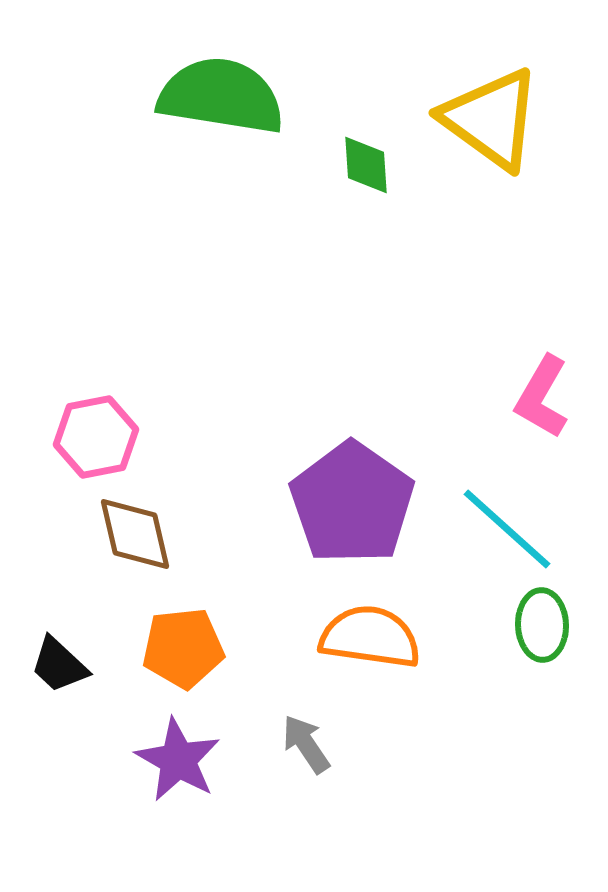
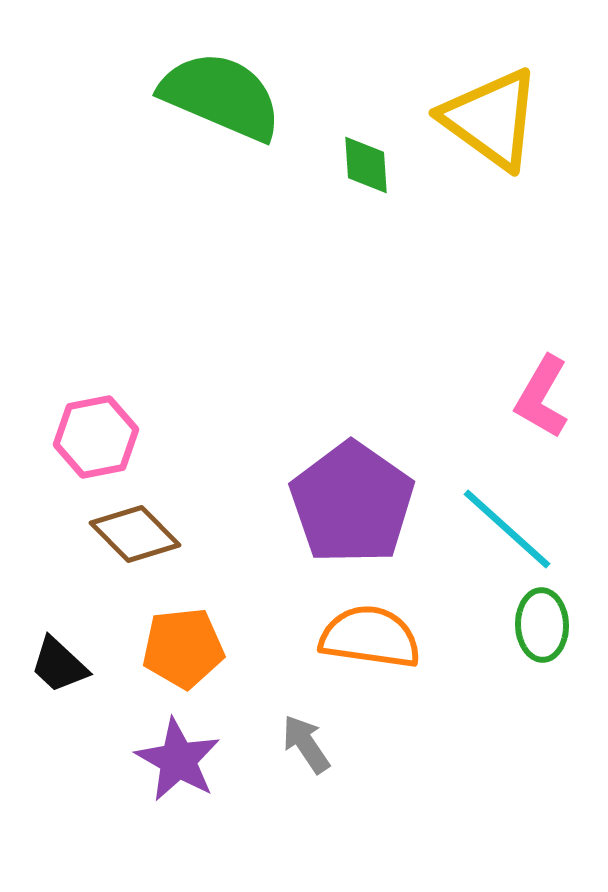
green semicircle: rotated 14 degrees clockwise
brown diamond: rotated 32 degrees counterclockwise
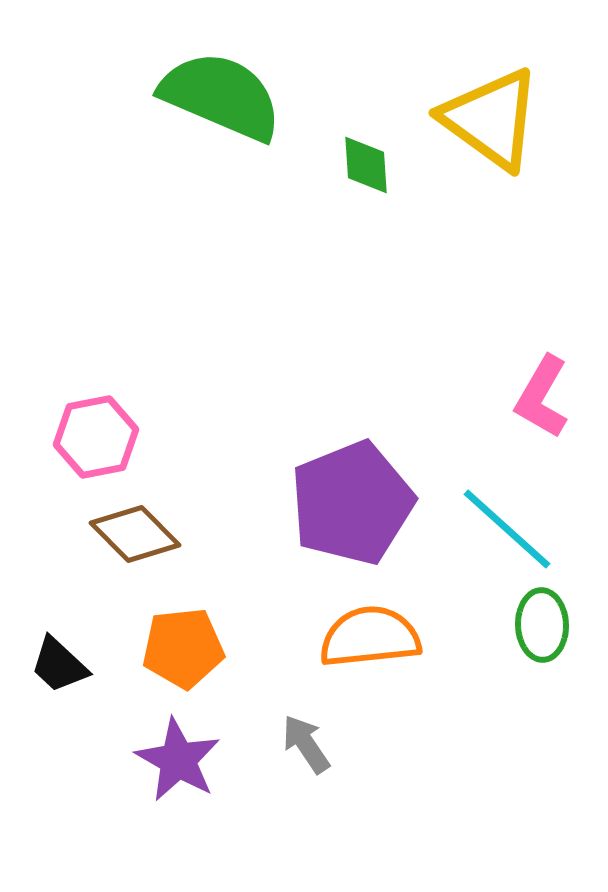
purple pentagon: rotated 15 degrees clockwise
orange semicircle: rotated 14 degrees counterclockwise
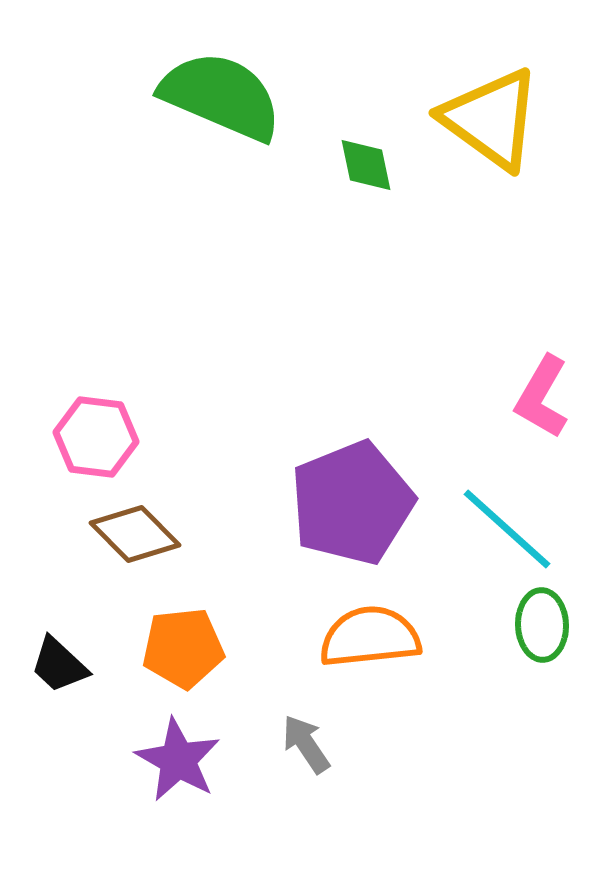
green diamond: rotated 8 degrees counterclockwise
pink hexagon: rotated 18 degrees clockwise
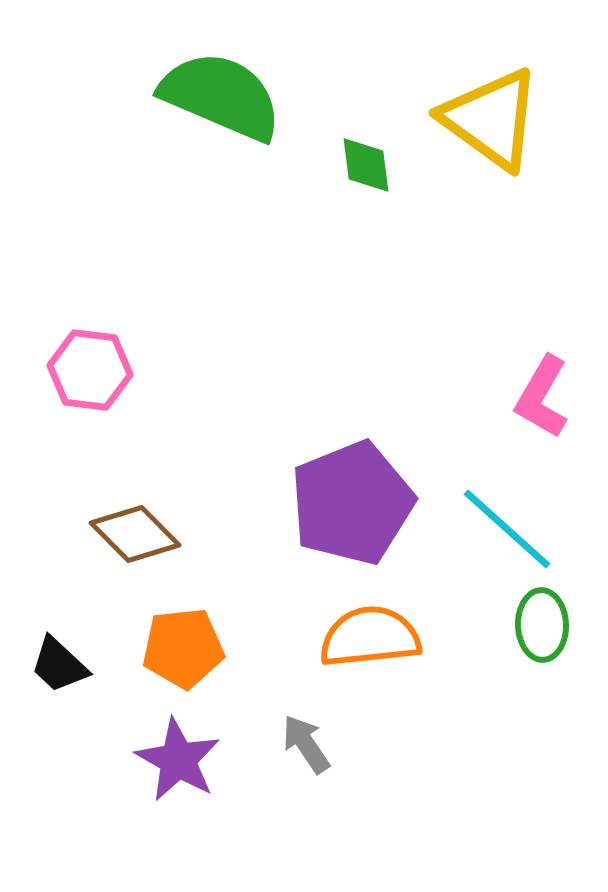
green diamond: rotated 4 degrees clockwise
pink hexagon: moved 6 px left, 67 px up
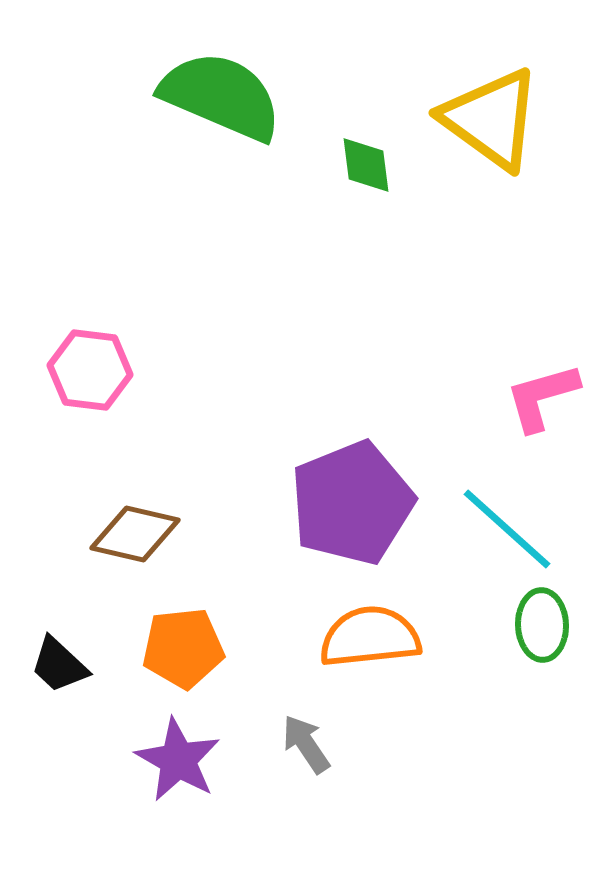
pink L-shape: rotated 44 degrees clockwise
brown diamond: rotated 32 degrees counterclockwise
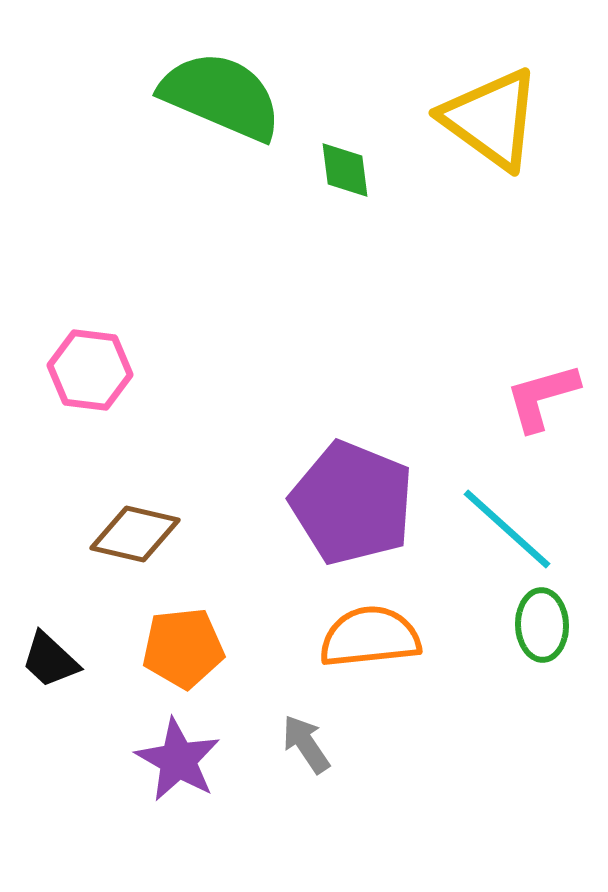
green diamond: moved 21 px left, 5 px down
purple pentagon: rotated 28 degrees counterclockwise
black trapezoid: moved 9 px left, 5 px up
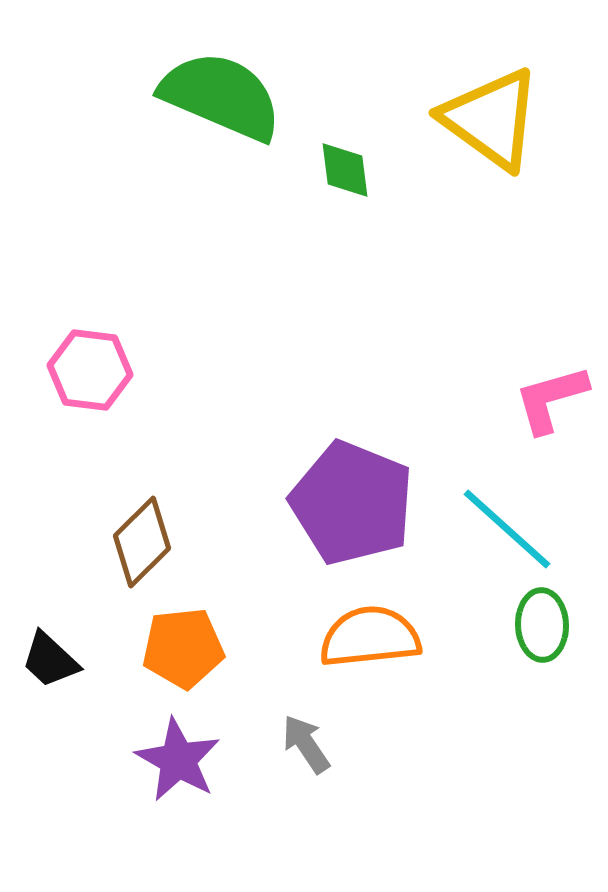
pink L-shape: moved 9 px right, 2 px down
brown diamond: moved 7 px right, 8 px down; rotated 58 degrees counterclockwise
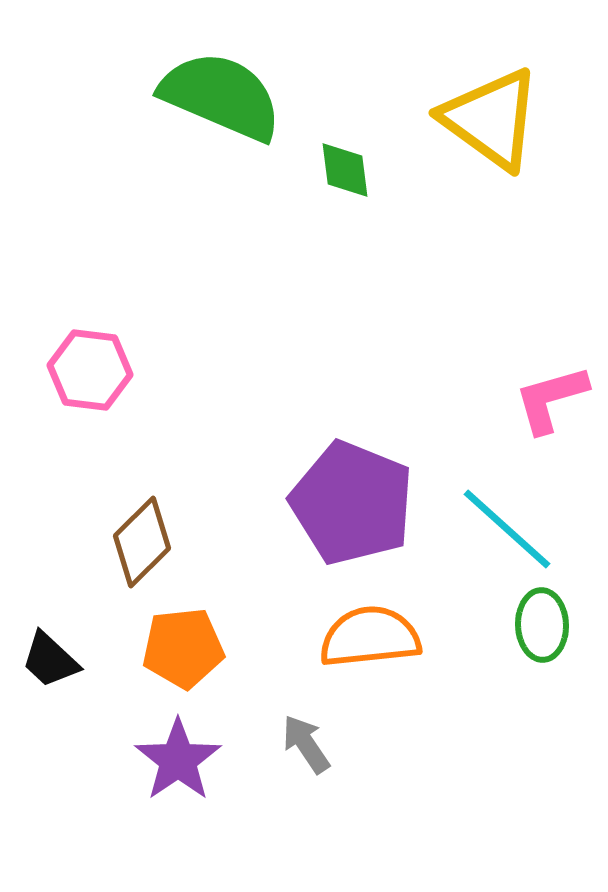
purple star: rotated 8 degrees clockwise
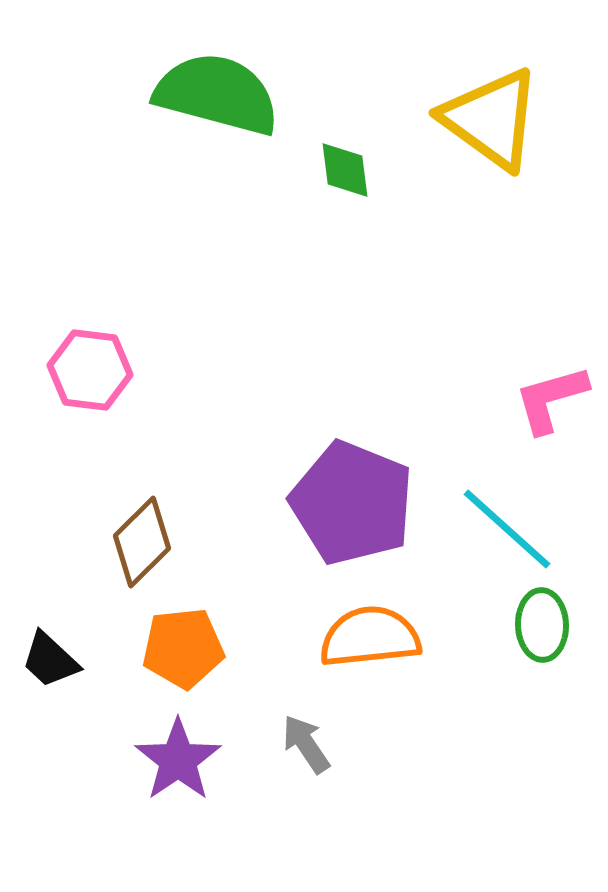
green semicircle: moved 4 px left, 2 px up; rotated 8 degrees counterclockwise
